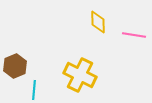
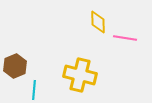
pink line: moved 9 px left, 3 px down
yellow cross: rotated 12 degrees counterclockwise
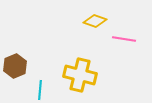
yellow diamond: moved 3 px left, 1 px up; rotated 70 degrees counterclockwise
pink line: moved 1 px left, 1 px down
cyan line: moved 6 px right
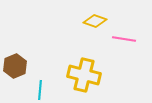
yellow cross: moved 4 px right
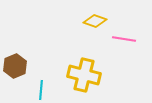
cyan line: moved 1 px right
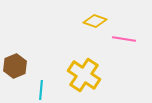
yellow cross: rotated 20 degrees clockwise
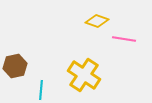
yellow diamond: moved 2 px right
brown hexagon: rotated 10 degrees clockwise
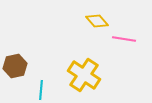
yellow diamond: rotated 30 degrees clockwise
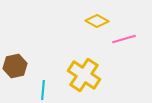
yellow diamond: rotated 20 degrees counterclockwise
pink line: rotated 25 degrees counterclockwise
cyan line: moved 2 px right
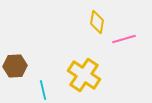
yellow diamond: moved 1 px down; rotated 70 degrees clockwise
brown hexagon: rotated 10 degrees clockwise
cyan line: rotated 18 degrees counterclockwise
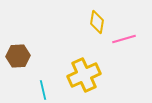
brown hexagon: moved 3 px right, 10 px up
yellow cross: rotated 32 degrees clockwise
